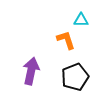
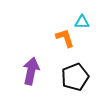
cyan triangle: moved 1 px right, 2 px down
orange L-shape: moved 1 px left, 2 px up
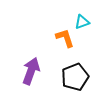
cyan triangle: rotated 21 degrees counterclockwise
purple arrow: rotated 8 degrees clockwise
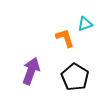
cyan triangle: moved 3 px right, 2 px down
black pentagon: rotated 20 degrees counterclockwise
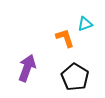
purple arrow: moved 4 px left, 3 px up
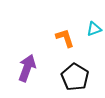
cyan triangle: moved 9 px right, 5 px down
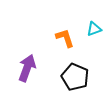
black pentagon: rotated 8 degrees counterclockwise
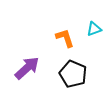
purple arrow: rotated 28 degrees clockwise
black pentagon: moved 2 px left, 3 px up
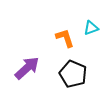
cyan triangle: moved 3 px left, 1 px up
